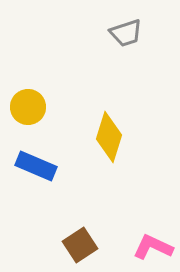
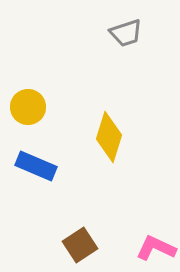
pink L-shape: moved 3 px right, 1 px down
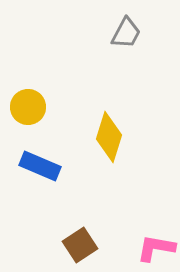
gray trapezoid: rotated 44 degrees counterclockwise
blue rectangle: moved 4 px right
pink L-shape: rotated 15 degrees counterclockwise
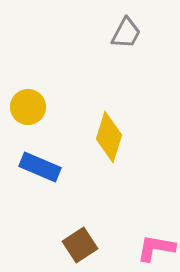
blue rectangle: moved 1 px down
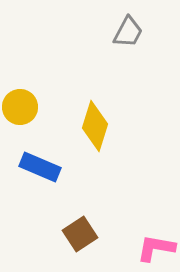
gray trapezoid: moved 2 px right, 1 px up
yellow circle: moved 8 px left
yellow diamond: moved 14 px left, 11 px up
brown square: moved 11 px up
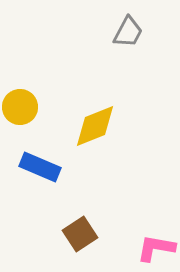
yellow diamond: rotated 51 degrees clockwise
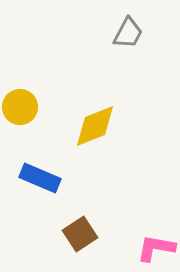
gray trapezoid: moved 1 px down
blue rectangle: moved 11 px down
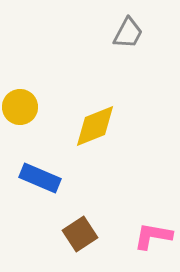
pink L-shape: moved 3 px left, 12 px up
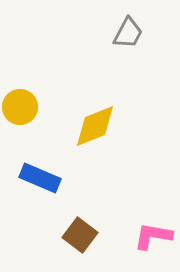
brown square: moved 1 px down; rotated 20 degrees counterclockwise
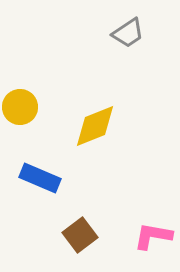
gray trapezoid: rotated 28 degrees clockwise
brown square: rotated 16 degrees clockwise
